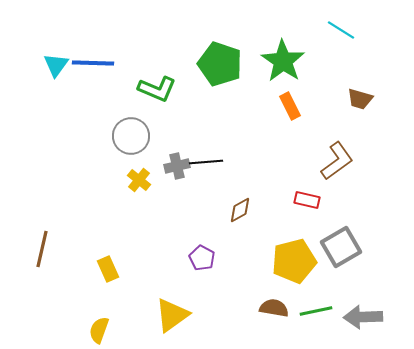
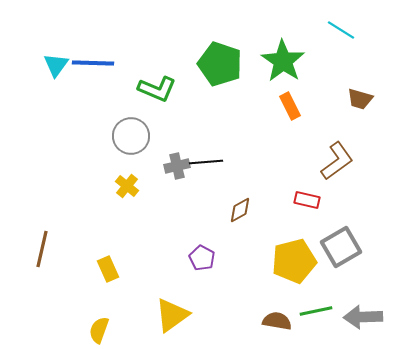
yellow cross: moved 12 px left, 6 px down
brown semicircle: moved 3 px right, 13 px down
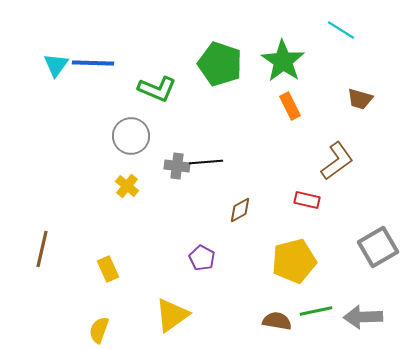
gray cross: rotated 20 degrees clockwise
gray square: moved 37 px right
